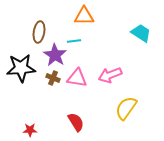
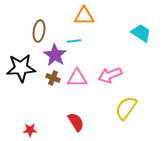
brown ellipse: moved 1 px up
pink triangle: rotated 10 degrees counterclockwise
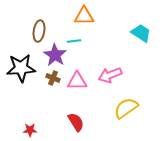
pink triangle: moved 3 px down
yellow semicircle: rotated 20 degrees clockwise
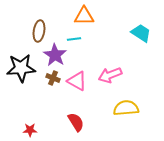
cyan line: moved 2 px up
pink triangle: rotated 30 degrees clockwise
yellow semicircle: rotated 30 degrees clockwise
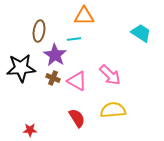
pink arrow: rotated 115 degrees counterclockwise
yellow semicircle: moved 13 px left, 2 px down
red semicircle: moved 1 px right, 4 px up
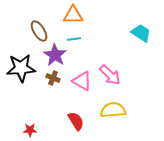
orange triangle: moved 11 px left, 1 px up
brown ellipse: rotated 40 degrees counterclockwise
pink triangle: moved 5 px right
red semicircle: moved 1 px left, 3 px down
